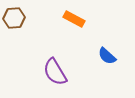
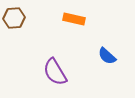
orange rectangle: rotated 15 degrees counterclockwise
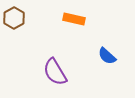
brown hexagon: rotated 25 degrees counterclockwise
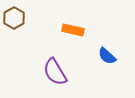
orange rectangle: moved 1 px left, 11 px down
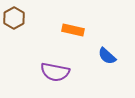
purple semicircle: rotated 48 degrees counterclockwise
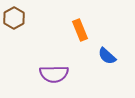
orange rectangle: moved 7 px right; rotated 55 degrees clockwise
purple semicircle: moved 1 px left, 2 px down; rotated 12 degrees counterclockwise
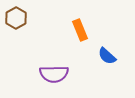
brown hexagon: moved 2 px right
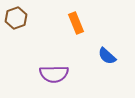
brown hexagon: rotated 10 degrees clockwise
orange rectangle: moved 4 px left, 7 px up
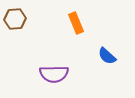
brown hexagon: moved 1 px left, 1 px down; rotated 15 degrees clockwise
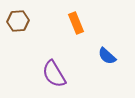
brown hexagon: moved 3 px right, 2 px down
purple semicircle: rotated 60 degrees clockwise
